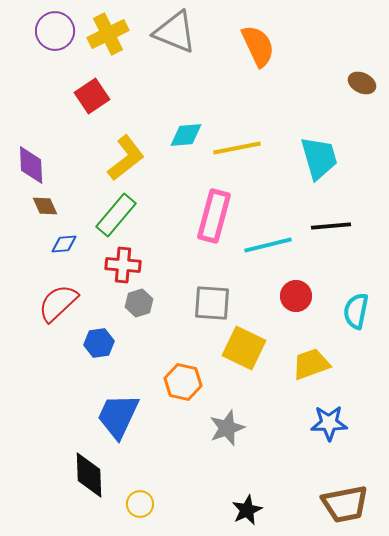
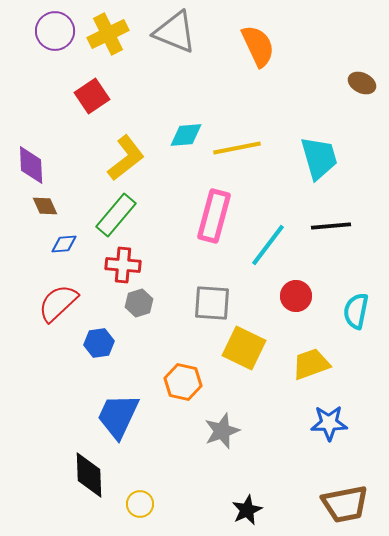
cyan line: rotated 39 degrees counterclockwise
gray star: moved 5 px left, 3 px down
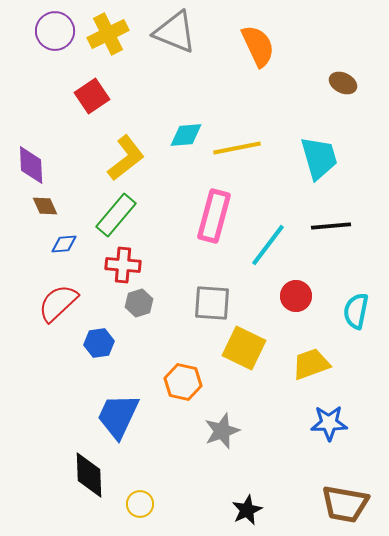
brown ellipse: moved 19 px left
brown trapezoid: rotated 21 degrees clockwise
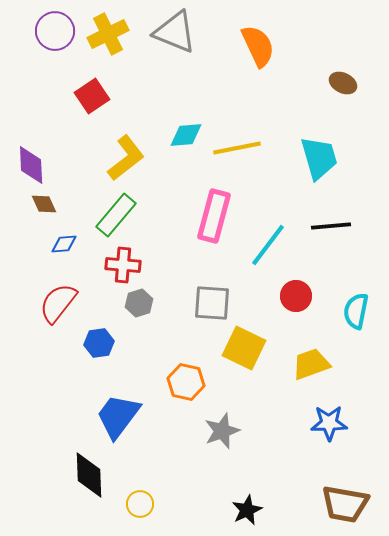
brown diamond: moved 1 px left, 2 px up
red semicircle: rotated 9 degrees counterclockwise
orange hexagon: moved 3 px right
blue trapezoid: rotated 12 degrees clockwise
